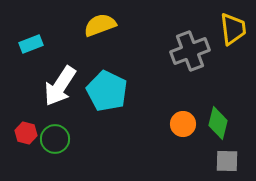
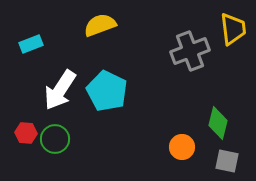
white arrow: moved 4 px down
orange circle: moved 1 px left, 23 px down
red hexagon: rotated 10 degrees counterclockwise
gray square: rotated 10 degrees clockwise
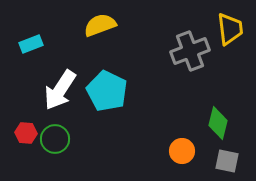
yellow trapezoid: moved 3 px left
orange circle: moved 4 px down
